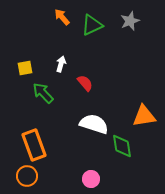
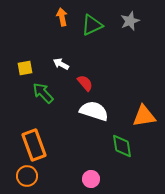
orange arrow: rotated 30 degrees clockwise
white arrow: rotated 77 degrees counterclockwise
white semicircle: moved 13 px up
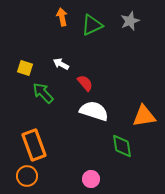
yellow square: rotated 28 degrees clockwise
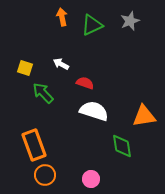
red semicircle: rotated 30 degrees counterclockwise
orange circle: moved 18 px right, 1 px up
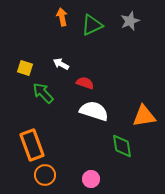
orange rectangle: moved 2 px left
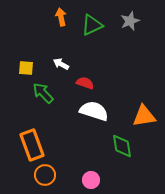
orange arrow: moved 1 px left
yellow square: moved 1 px right; rotated 14 degrees counterclockwise
pink circle: moved 1 px down
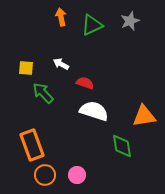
pink circle: moved 14 px left, 5 px up
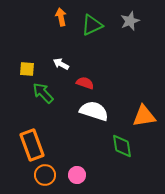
yellow square: moved 1 px right, 1 px down
